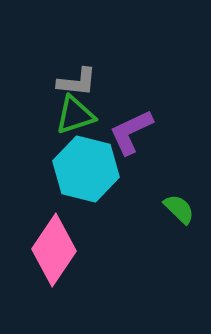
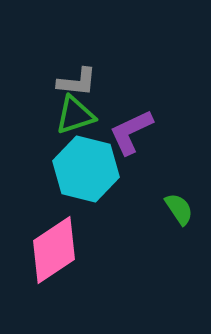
green semicircle: rotated 12 degrees clockwise
pink diamond: rotated 22 degrees clockwise
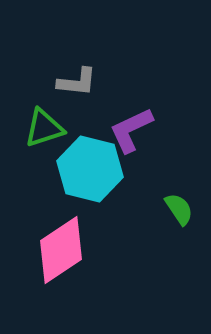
green triangle: moved 31 px left, 13 px down
purple L-shape: moved 2 px up
cyan hexagon: moved 4 px right
pink diamond: moved 7 px right
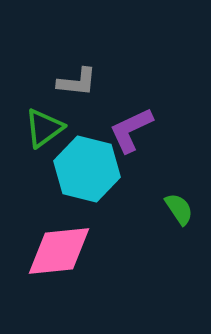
green triangle: rotated 18 degrees counterclockwise
cyan hexagon: moved 3 px left
pink diamond: moved 2 px left, 1 px down; rotated 28 degrees clockwise
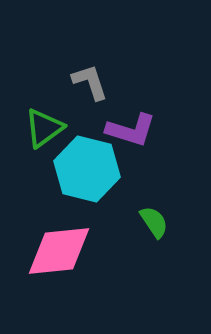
gray L-shape: moved 13 px right; rotated 114 degrees counterclockwise
purple L-shape: rotated 138 degrees counterclockwise
green semicircle: moved 25 px left, 13 px down
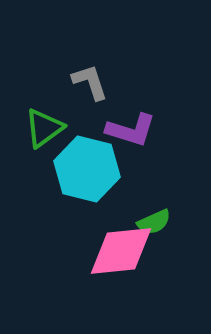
green semicircle: rotated 100 degrees clockwise
pink diamond: moved 62 px right
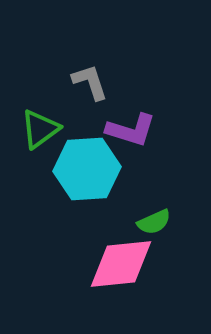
green triangle: moved 4 px left, 1 px down
cyan hexagon: rotated 18 degrees counterclockwise
pink diamond: moved 13 px down
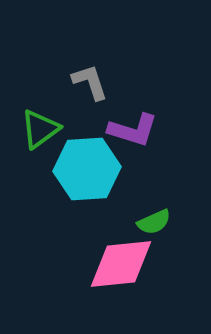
purple L-shape: moved 2 px right
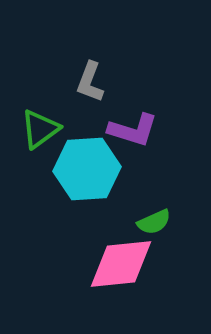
gray L-shape: rotated 141 degrees counterclockwise
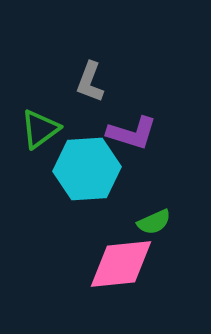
purple L-shape: moved 1 px left, 3 px down
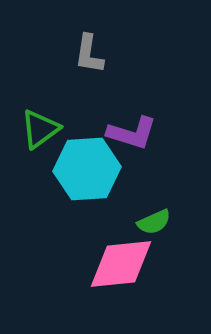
gray L-shape: moved 1 px left, 28 px up; rotated 12 degrees counterclockwise
